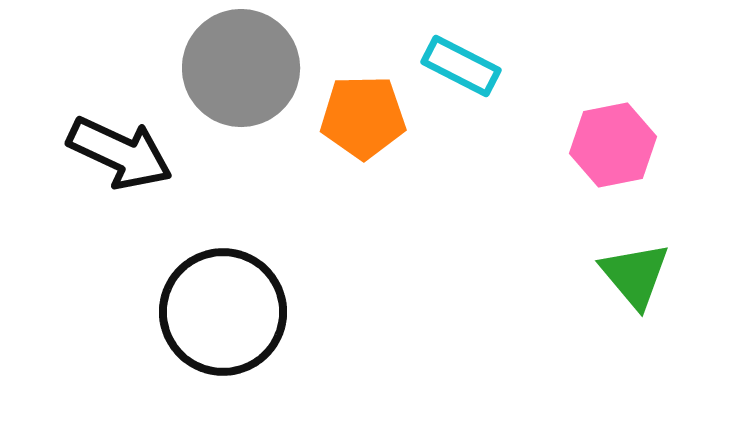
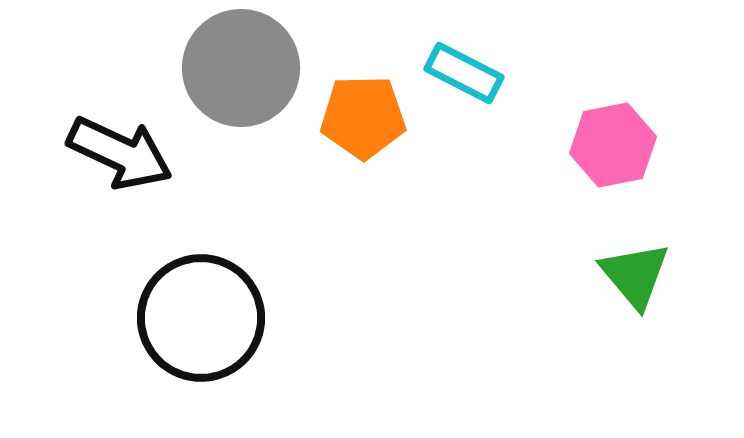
cyan rectangle: moved 3 px right, 7 px down
black circle: moved 22 px left, 6 px down
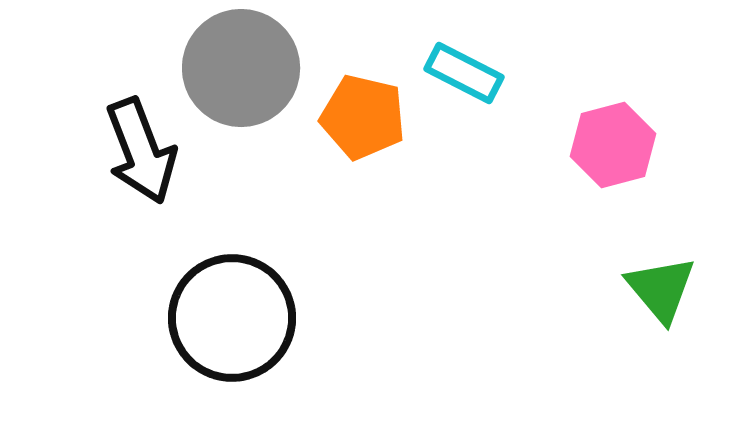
orange pentagon: rotated 14 degrees clockwise
pink hexagon: rotated 4 degrees counterclockwise
black arrow: moved 21 px right, 2 px up; rotated 44 degrees clockwise
green triangle: moved 26 px right, 14 px down
black circle: moved 31 px right
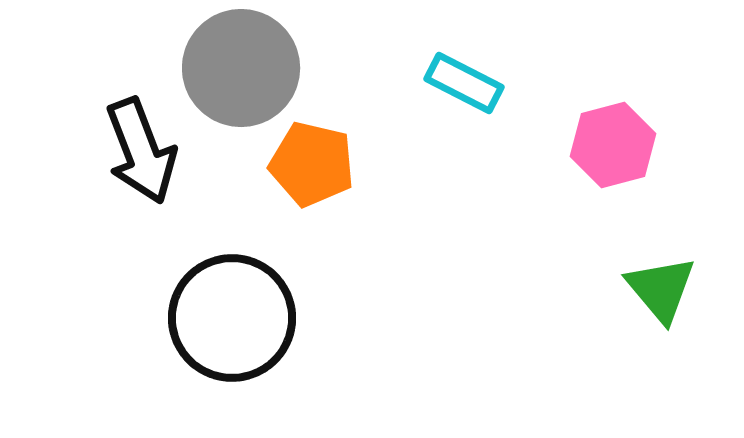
cyan rectangle: moved 10 px down
orange pentagon: moved 51 px left, 47 px down
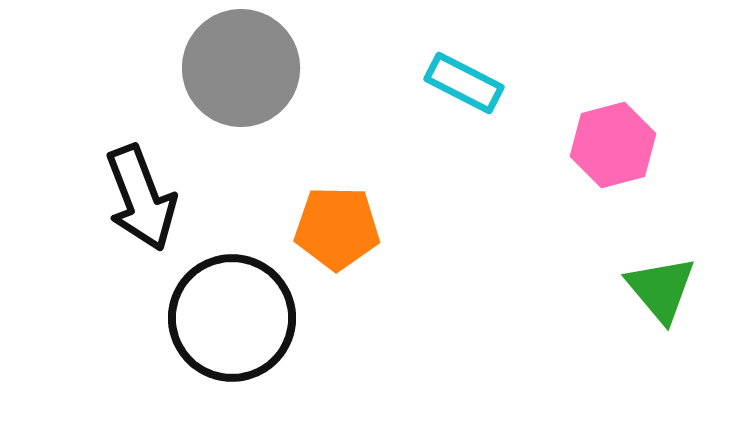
black arrow: moved 47 px down
orange pentagon: moved 25 px right, 64 px down; rotated 12 degrees counterclockwise
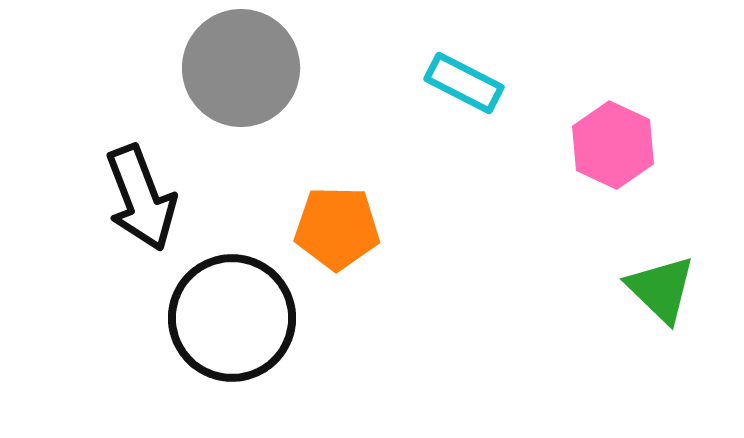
pink hexagon: rotated 20 degrees counterclockwise
green triangle: rotated 6 degrees counterclockwise
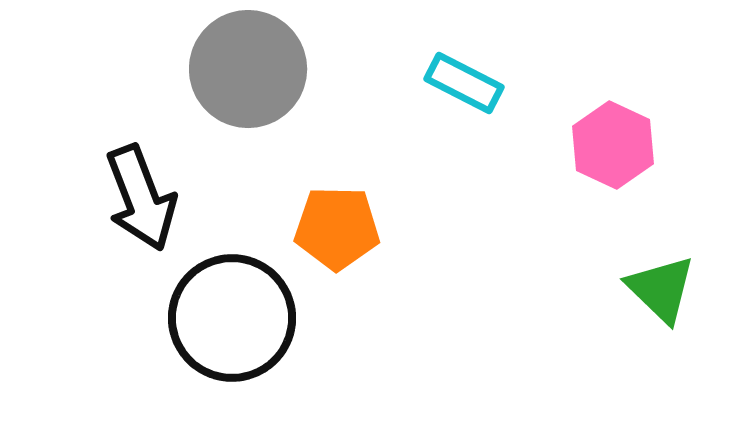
gray circle: moved 7 px right, 1 px down
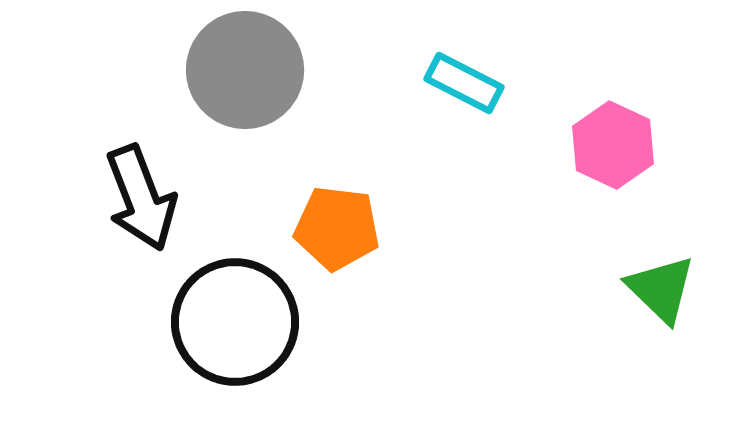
gray circle: moved 3 px left, 1 px down
orange pentagon: rotated 6 degrees clockwise
black circle: moved 3 px right, 4 px down
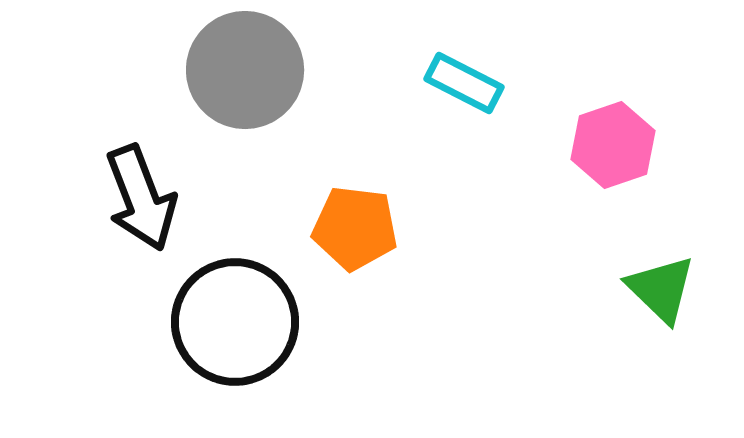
pink hexagon: rotated 16 degrees clockwise
orange pentagon: moved 18 px right
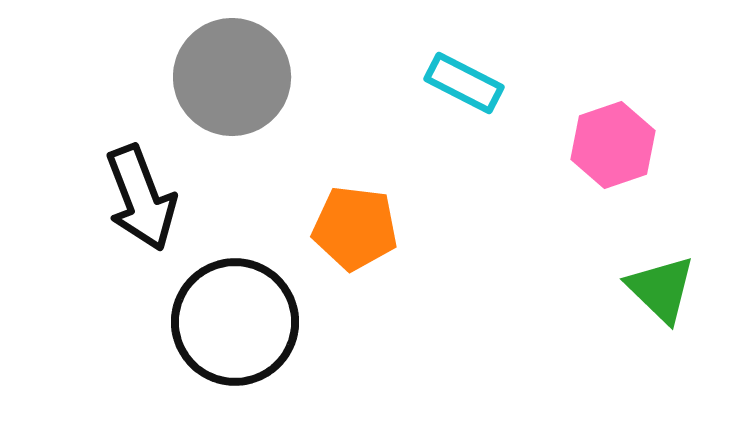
gray circle: moved 13 px left, 7 px down
